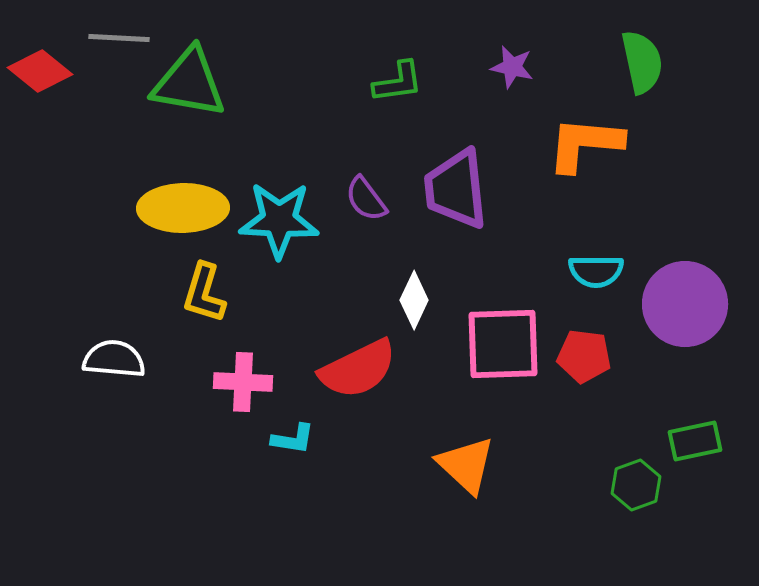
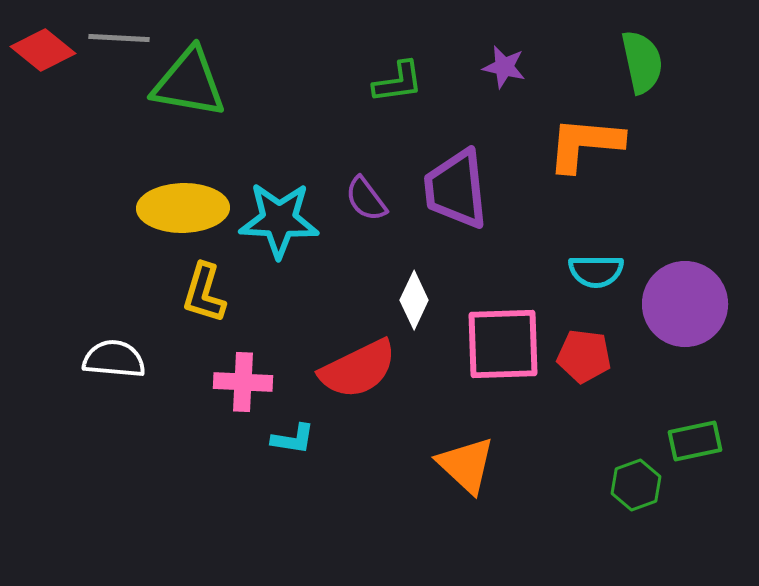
purple star: moved 8 px left
red diamond: moved 3 px right, 21 px up
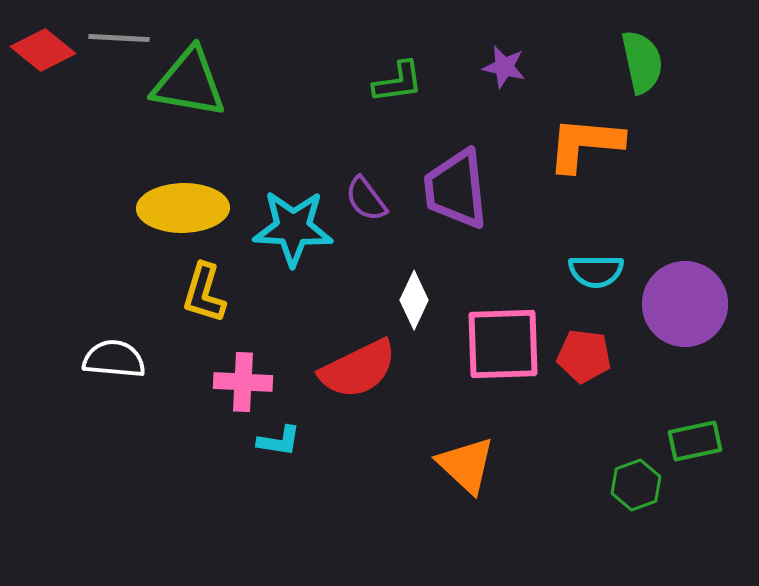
cyan star: moved 14 px right, 8 px down
cyan L-shape: moved 14 px left, 2 px down
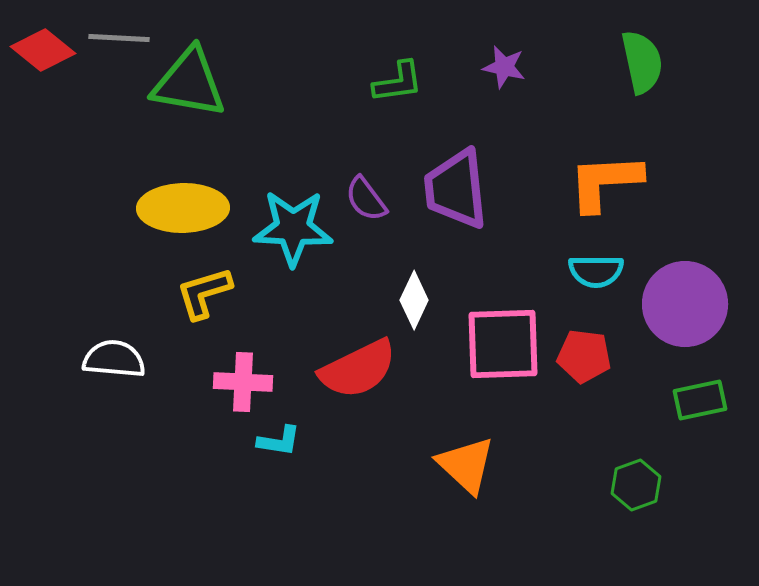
orange L-shape: moved 20 px right, 38 px down; rotated 8 degrees counterclockwise
yellow L-shape: rotated 56 degrees clockwise
green rectangle: moved 5 px right, 41 px up
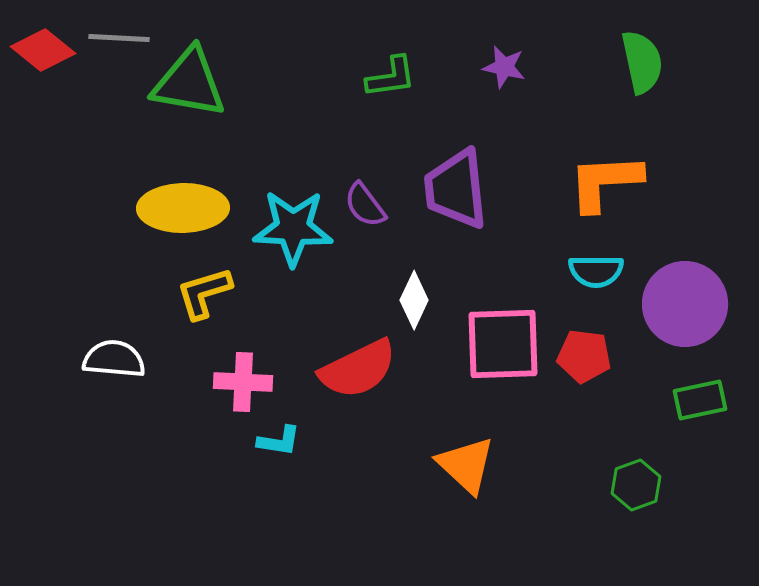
green L-shape: moved 7 px left, 5 px up
purple semicircle: moved 1 px left, 6 px down
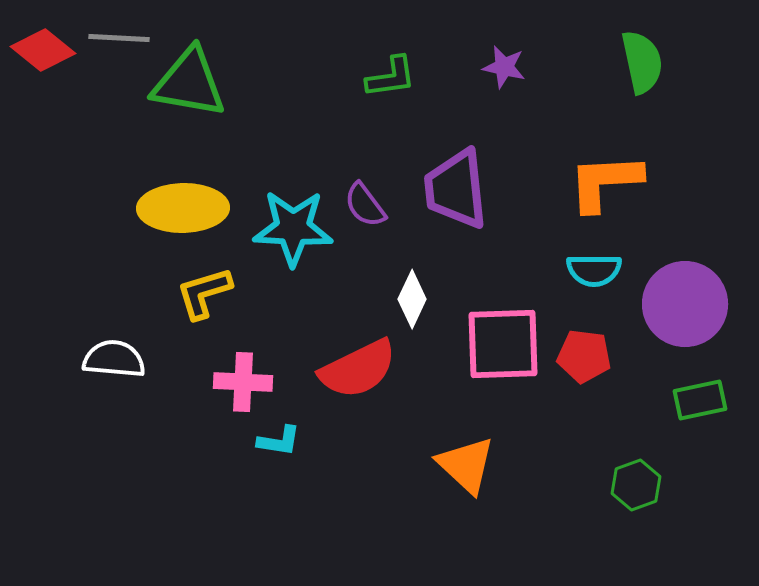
cyan semicircle: moved 2 px left, 1 px up
white diamond: moved 2 px left, 1 px up
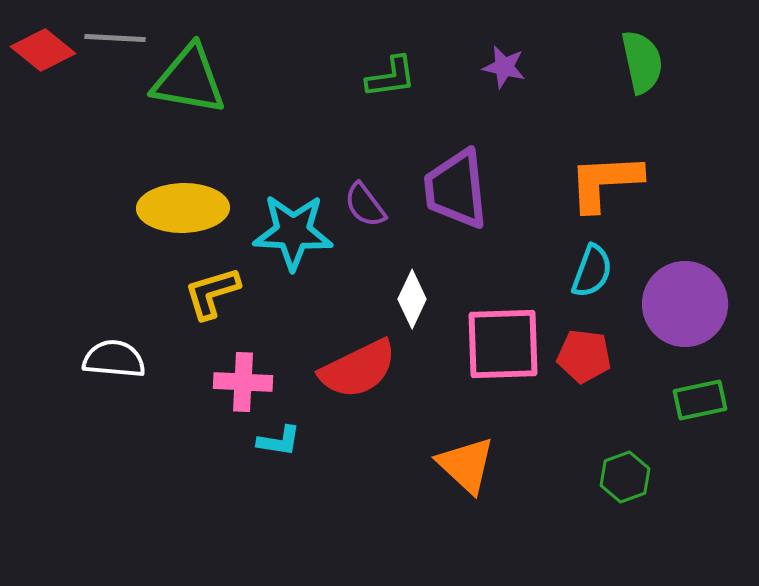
gray line: moved 4 px left
green triangle: moved 3 px up
cyan star: moved 4 px down
cyan semicircle: moved 2 px left, 1 px down; rotated 70 degrees counterclockwise
yellow L-shape: moved 8 px right
green hexagon: moved 11 px left, 8 px up
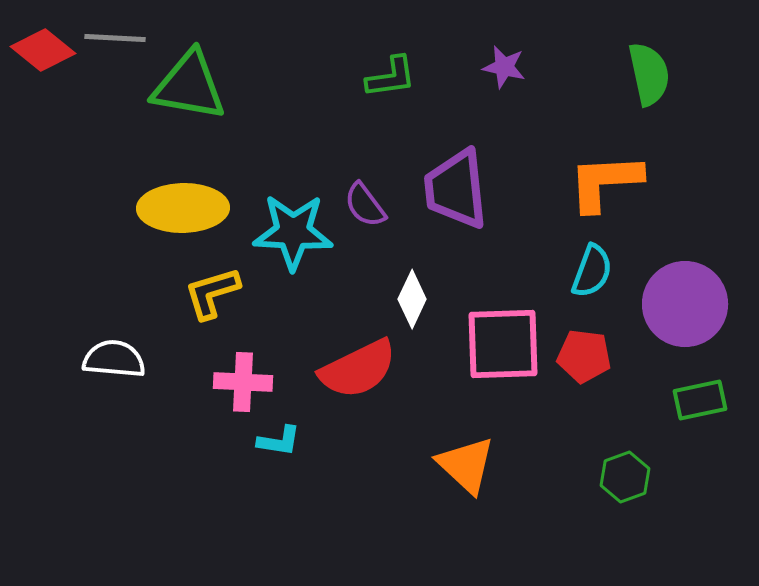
green semicircle: moved 7 px right, 12 px down
green triangle: moved 6 px down
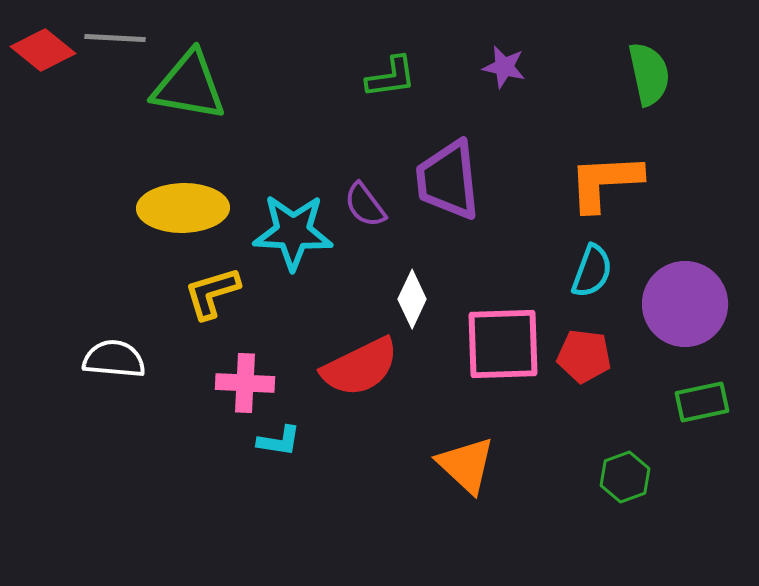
purple trapezoid: moved 8 px left, 9 px up
red semicircle: moved 2 px right, 2 px up
pink cross: moved 2 px right, 1 px down
green rectangle: moved 2 px right, 2 px down
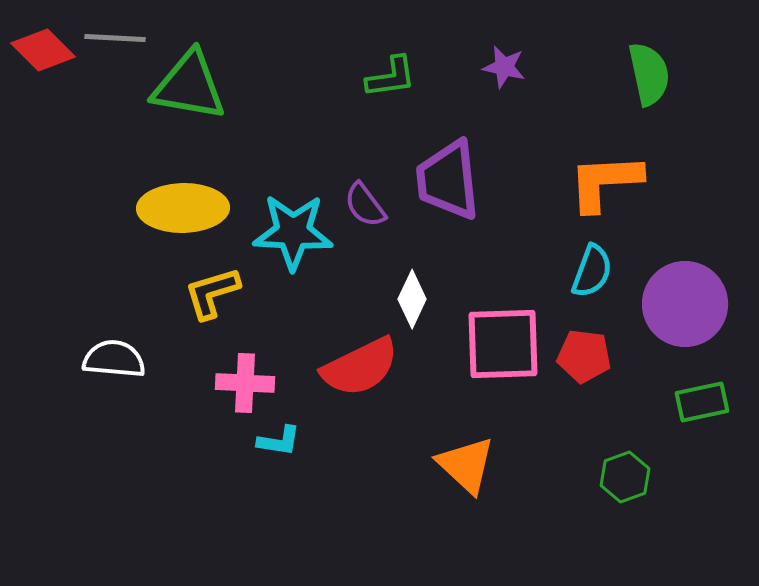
red diamond: rotated 6 degrees clockwise
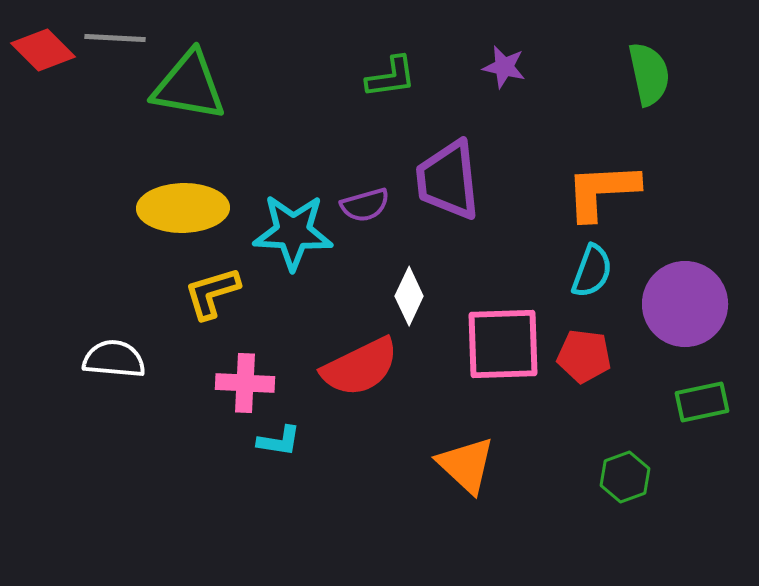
orange L-shape: moved 3 px left, 9 px down
purple semicircle: rotated 69 degrees counterclockwise
white diamond: moved 3 px left, 3 px up
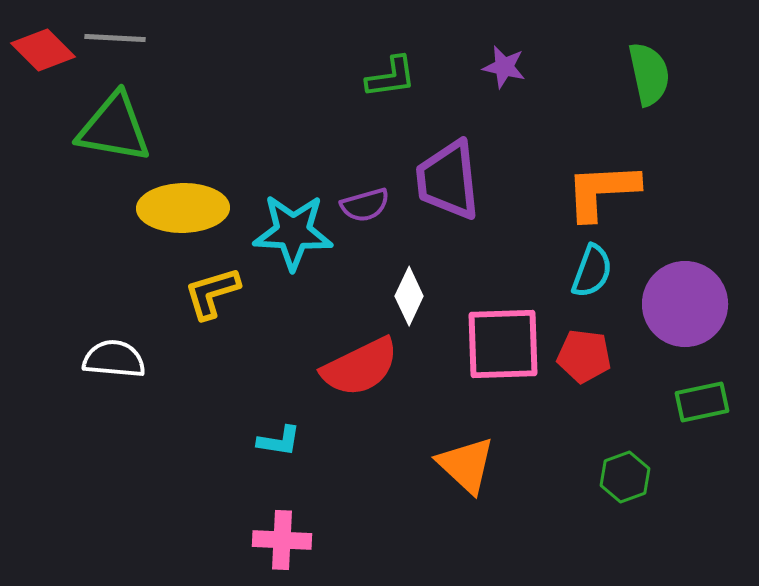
green triangle: moved 75 px left, 42 px down
pink cross: moved 37 px right, 157 px down
